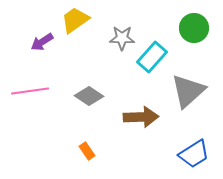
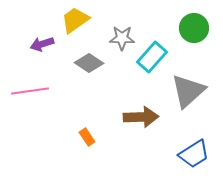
purple arrow: moved 2 px down; rotated 15 degrees clockwise
gray diamond: moved 33 px up
orange rectangle: moved 14 px up
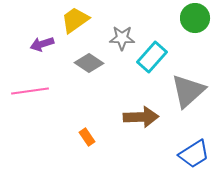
green circle: moved 1 px right, 10 px up
